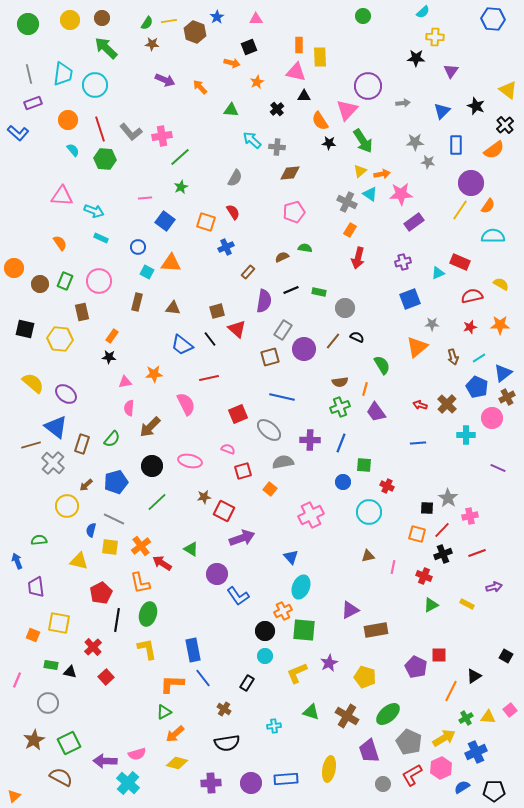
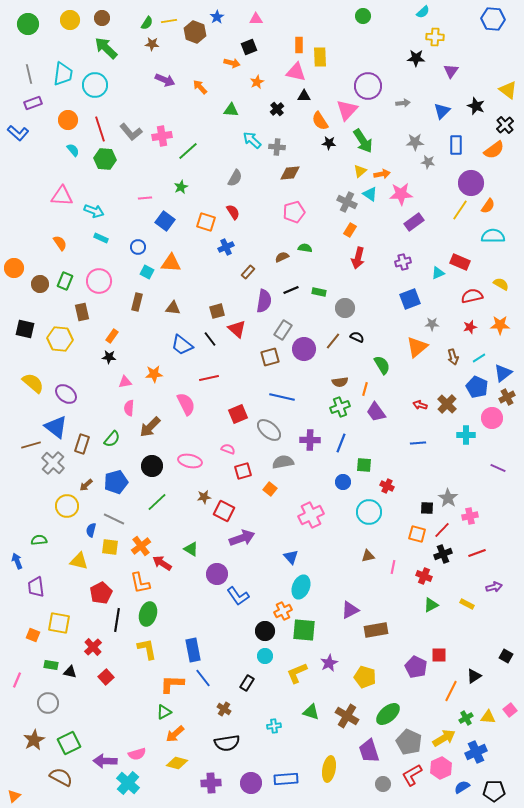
green line at (180, 157): moved 8 px right, 6 px up
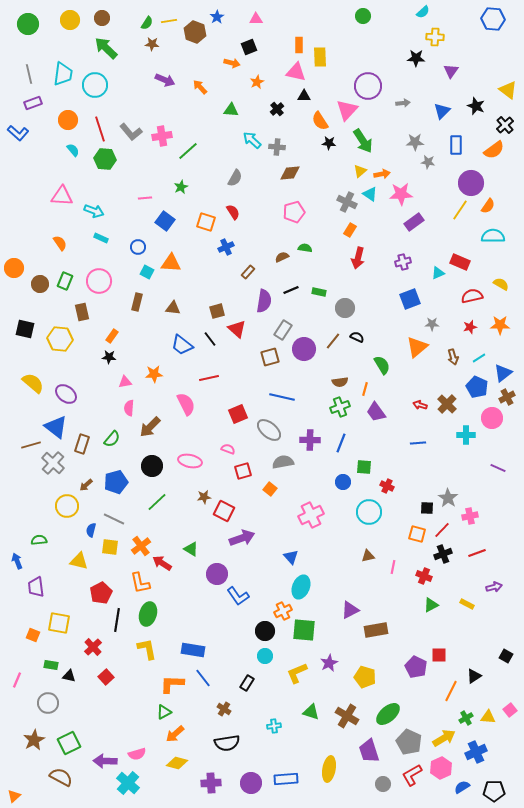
green square at (364, 465): moved 2 px down
blue rectangle at (193, 650): rotated 70 degrees counterclockwise
black triangle at (70, 672): moved 1 px left, 4 px down
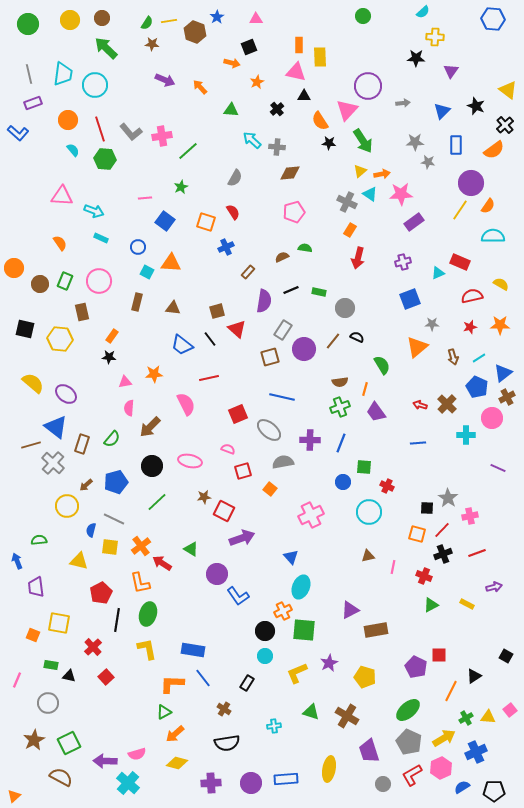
green ellipse at (388, 714): moved 20 px right, 4 px up
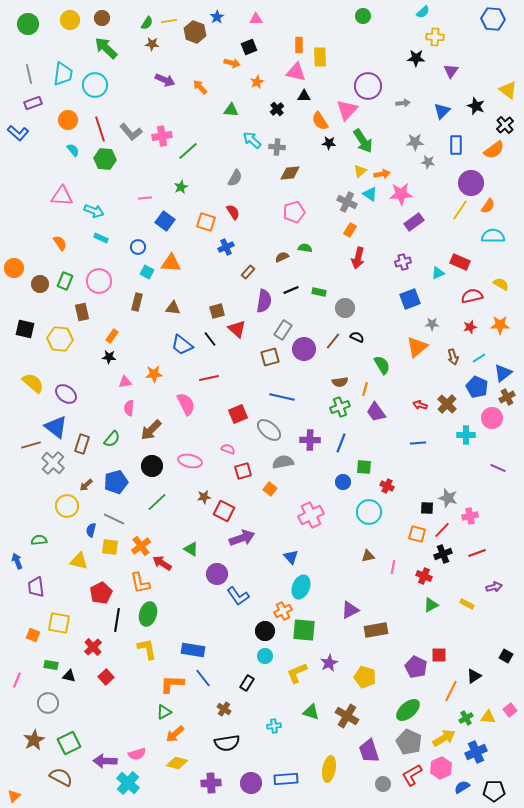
brown arrow at (150, 427): moved 1 px right, 3 px down
gray star at (448, 498): rotated 18 degrees counterclockwise
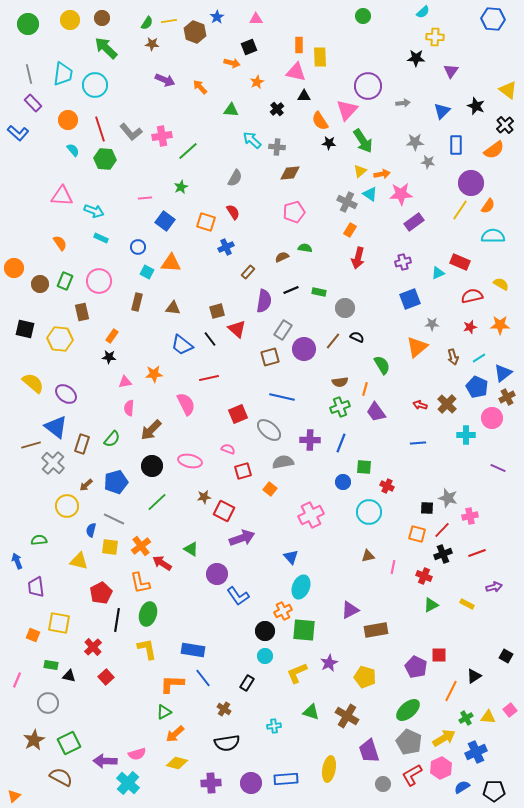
purple rectangle at (33, 103): rotated 66 degrees clockwise
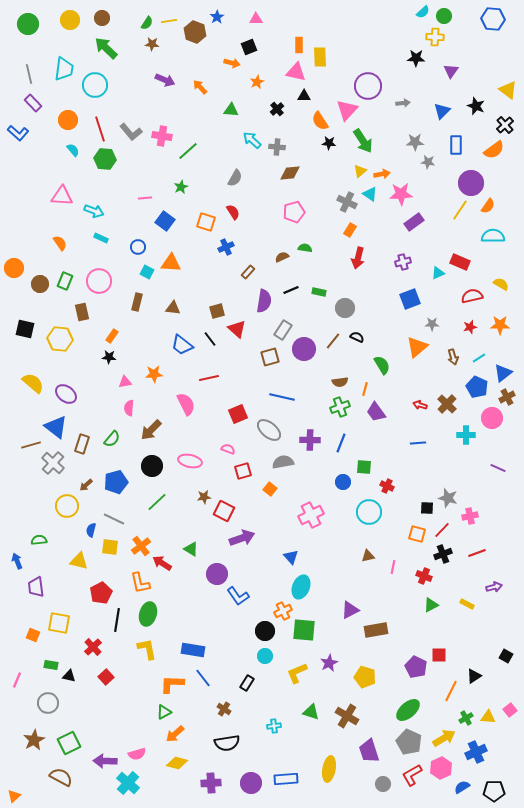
green circle at (363, 16): moved 81 px right
cyan trapezoid at (63, 74): moved 1 px right, 5 px up
pink cross at (162, 136): rotated 18 degrees clockwise
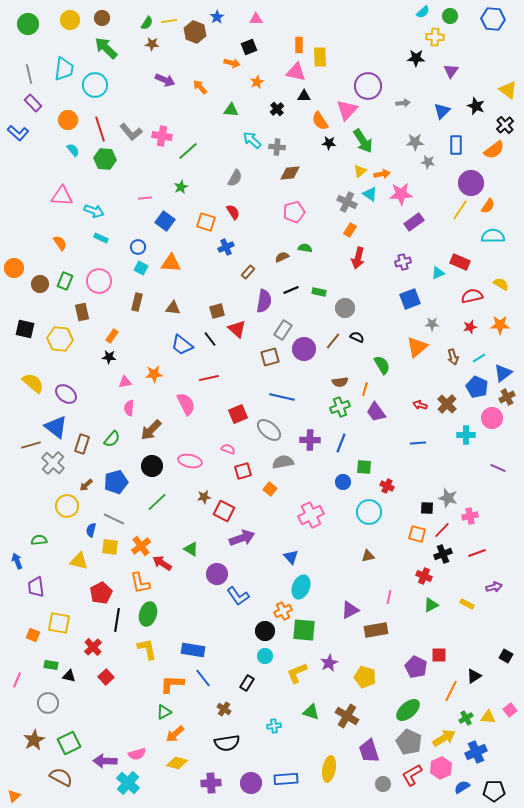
green circle at (444, 16): moved 6 px right
cyan square at (147, 272): moved 6 px left, 4 px up
pink line at (393, 567): moved 4 px left, 30 px down
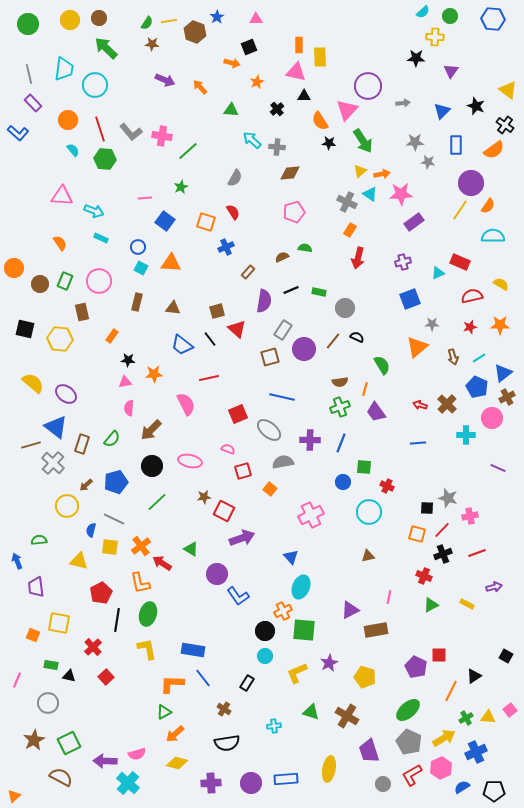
brown circle at (102, 18): moved 3 px left
black cross at (505, 125): rotated 12 degrees counterclockwise
black star at (109, 357): moved 19 px right, 3 px down
